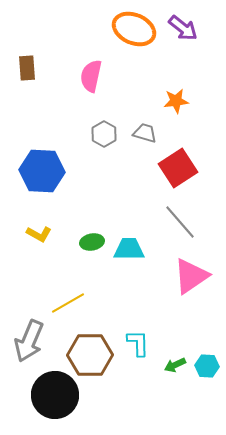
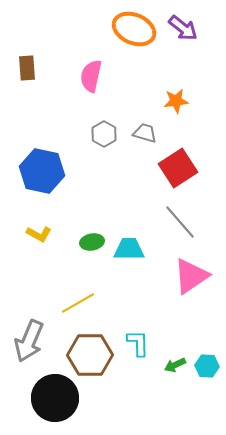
blue hexagon: rotated 9 degrees clockwise
yellow line: moved 10 px right
black circle: moved 3 px down
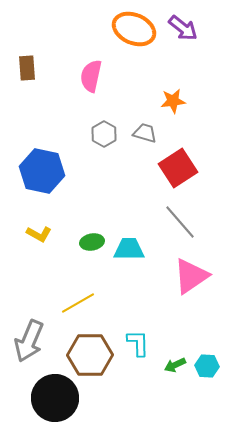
orange star: moved 3 px left
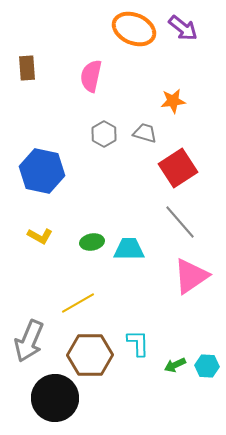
yellow L-shape: moved 1 px right, 2 px down
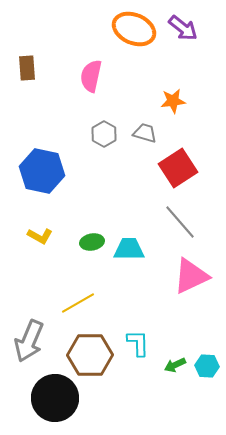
pink triangle: rotated 9 degrees clockwise
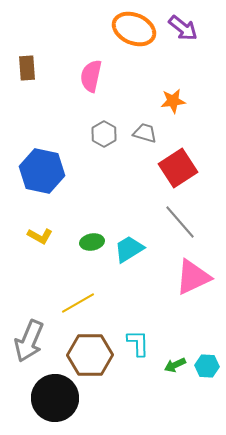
cyan trapezoid: rotated 32 degrees counterclockwise
pink triangle: moved 2 px right, 1 px down
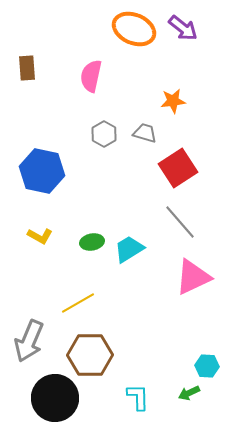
cyan L-shape: moved 54 px down
green arrow: moved 14 px right, 28 px down
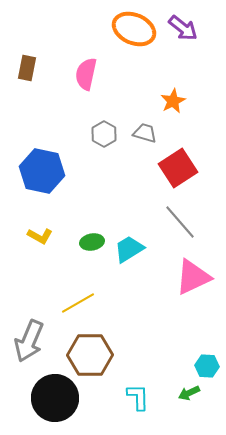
brown rectangle: rotated 15 degrees clockwise
pink semicircle: moved 5 px left, 2 px up
orange star: rotated 20 degrees counterclockwise
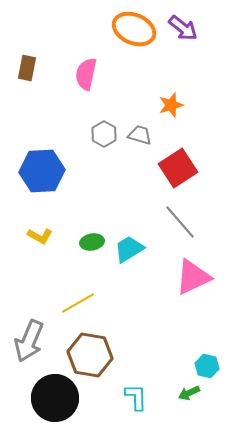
orange star: moved 2 px left, 4 px down; rotated 10 degrees clockwise
gray trapezoid: moved 5 px left, 2 px down
blue hexagon: rotated 15 degrees counterclockwise
brown hexagon: rotated 9 degrees clockwise
cyan hexagon: rotated 10 degrees clockwise
cyan L-shape: moved 2 px left
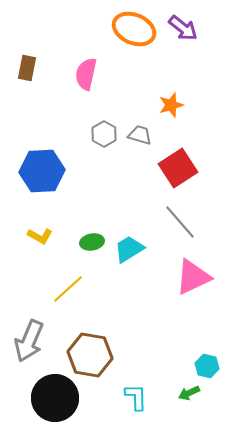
yellow line: moved 10 px left, 14 px up; rotated 12 degrees counterclockwise
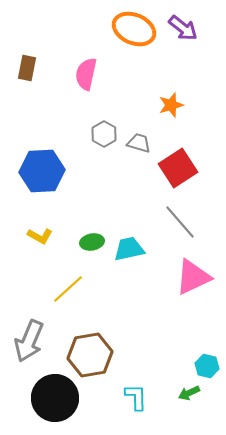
gray trapezoid: moved 1 px left, 8 px down
cyan trapezoid: rotated 20 degrees clockwise
brown hexagon: rotated 18 degrees counterclockwise
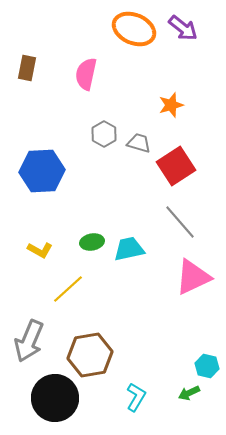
red square: moved 2 px left, 2 px up
yellow L-shape: moved 14 px down
cyan L-shape: rotated 32 degrees clockwise
